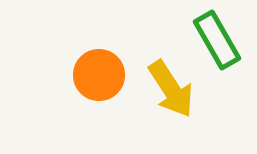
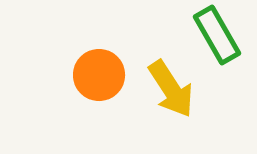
green rectangle: moved 5 px up
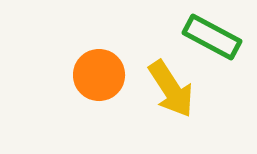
green rectangle: moved 5 px left, 2 px down; rotated 32 degrees counterclockwise
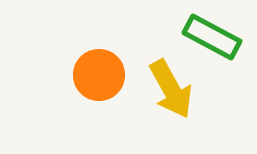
yellow arrow: rotated 4 degrees clockwise
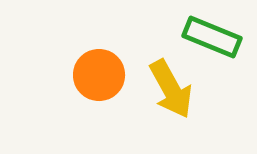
green rectangle: rotated 6 degrees counterclockwise
